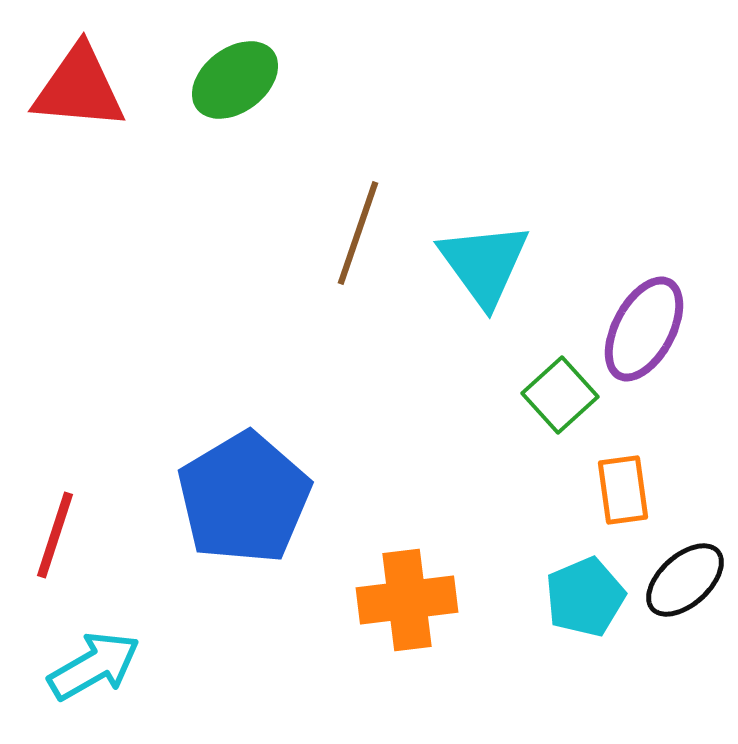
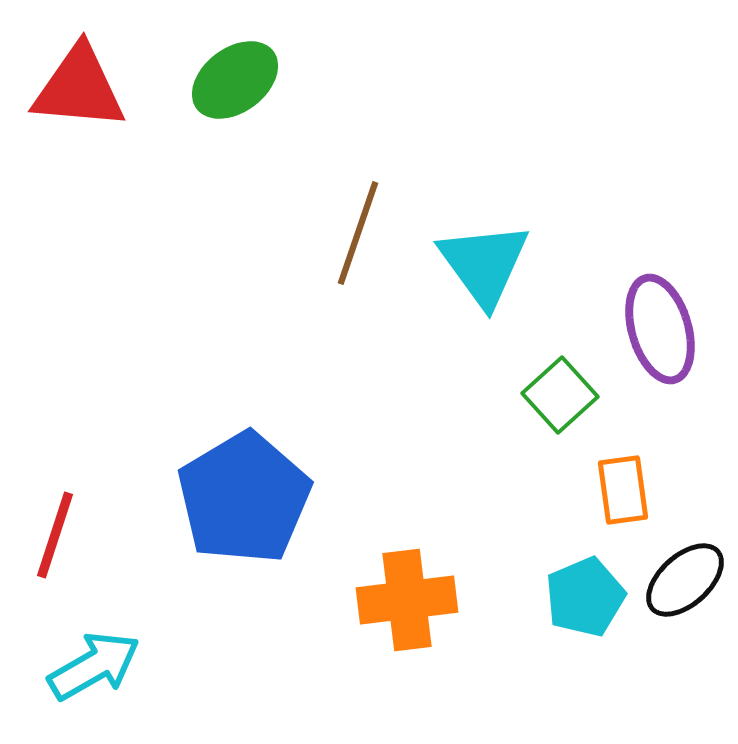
purple ellipse: moved 16 px right; rotated 44 degrees counterclockwise
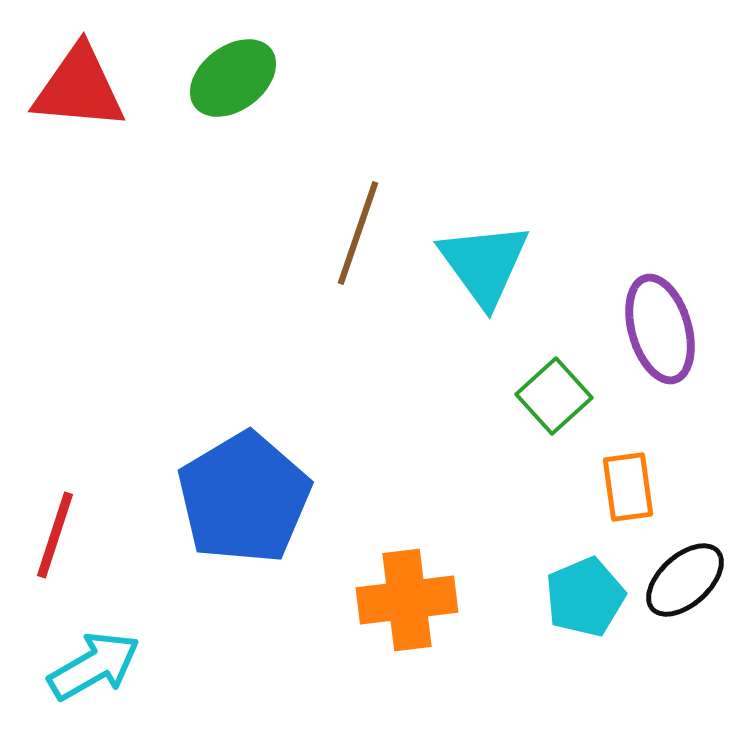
green ellipse: moved 2 px left, 2 px up
green square: moved 6 px left, 1 px down
orange rectangle: moved 5 px right, 3 px up
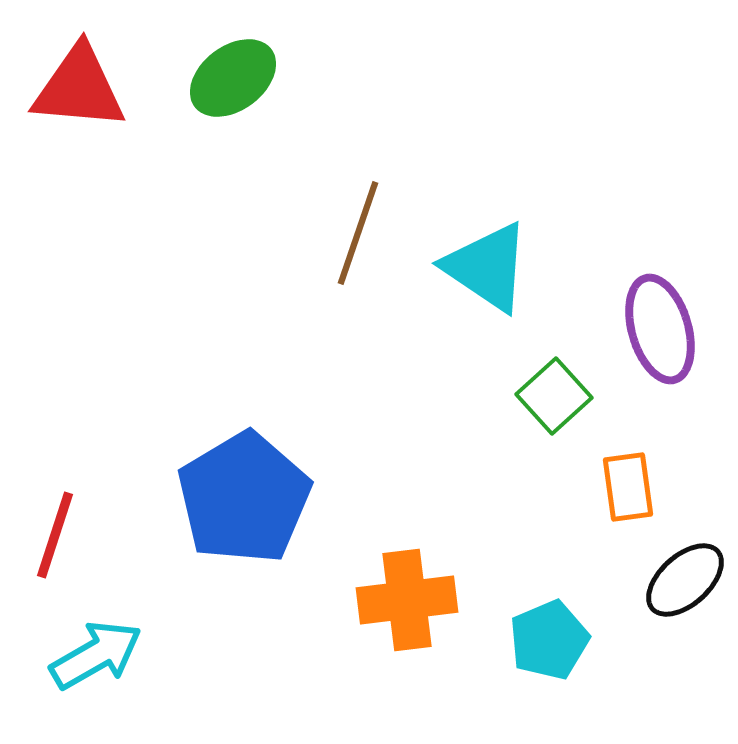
cyan triangle: moved 3 px right, 3 px down; rotated 20 degrees counterclockwise
cyan pentagon: moved 36 px left, 43 px down
cyan arrow: moved 2 px right, 11 px up
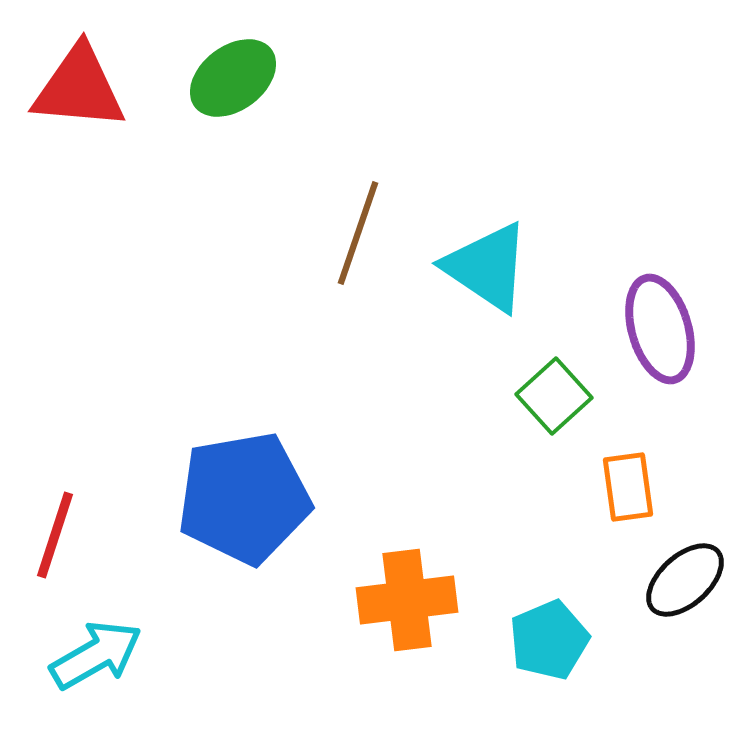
blue pentagon: rotated 21 degrees clockwise
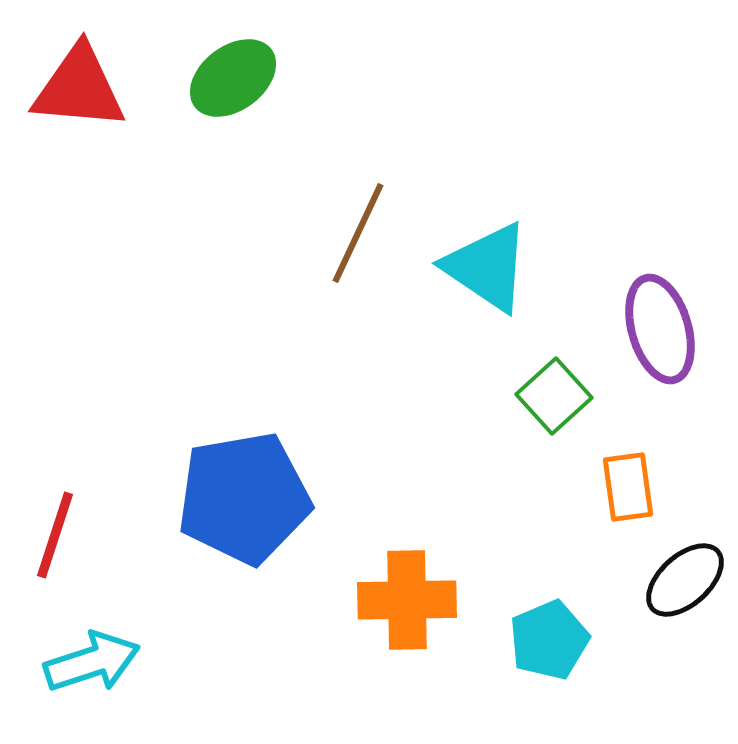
brown line: rotated 6 degrees clockwise
orange cross: rotated 6 degrees clockwise
cyan arrow: moved 4 px left, 7 px down; rotated 12 degrees clockwise
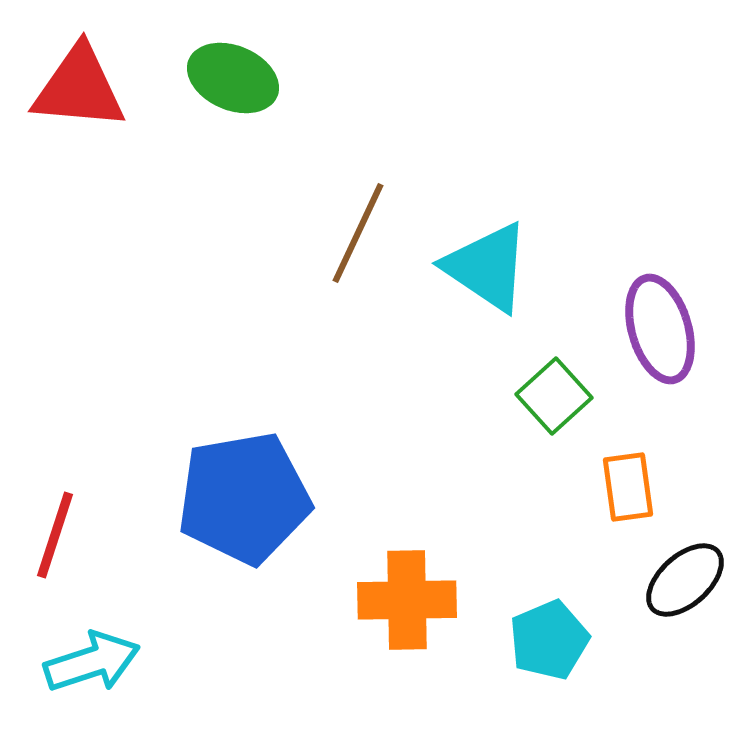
green ellipse: rotated 60 degrees clockwise
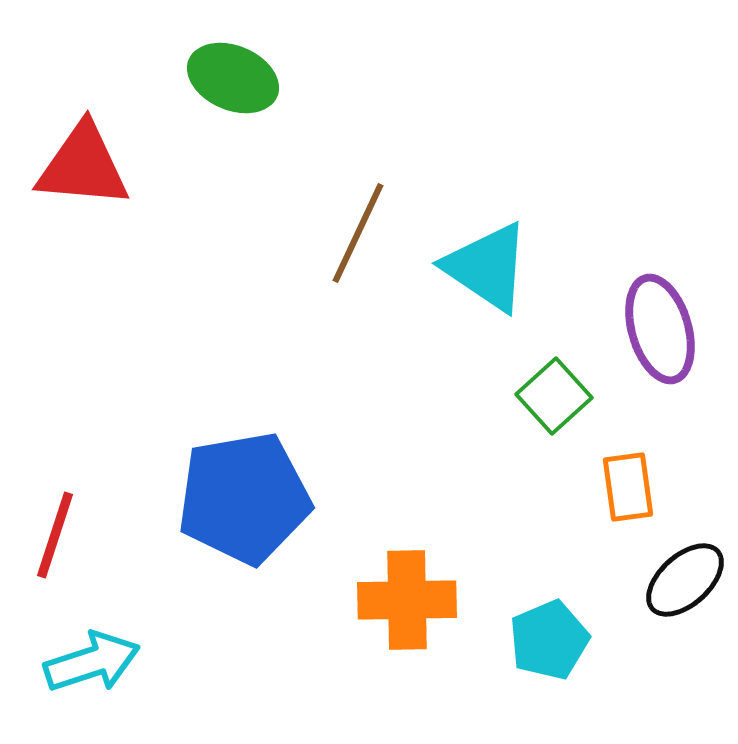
red triangle: moved 4 px right, 78 px down
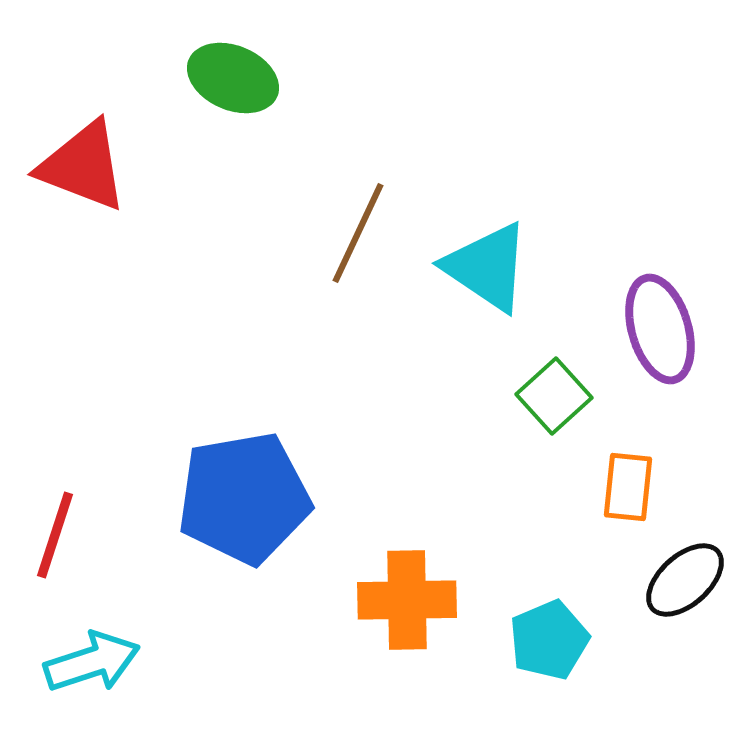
red triangle: rotated 16 degrees clockwise
orange rectangle: rotated 14 degrees clockwise
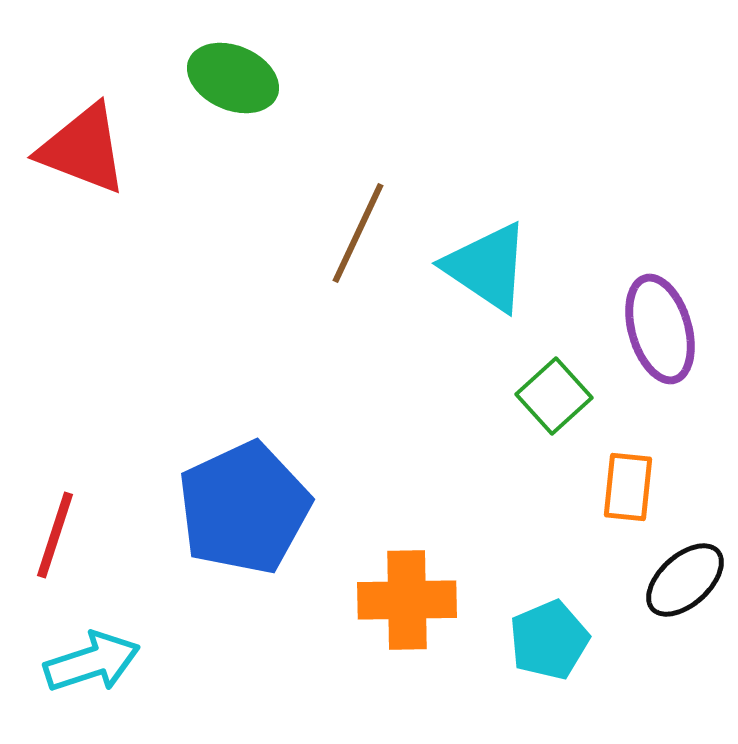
red triangle: moved 17 px up
blue pentagon: moved 10 px down; rotated 15 degrees counterclockwise
